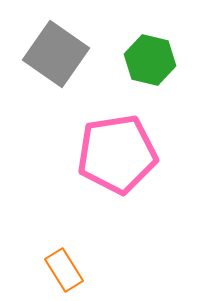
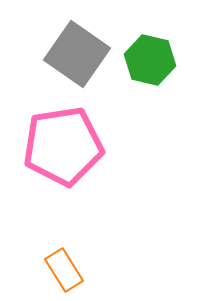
gray square: moved 21 px right
pink pentagon: moved 54 px left, 8 px up
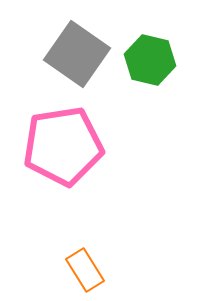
orange rectangle: moved 21 px right
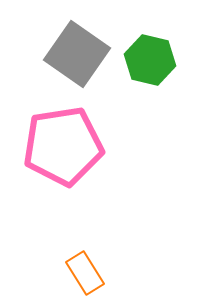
orange rectangle: moved 3 px down
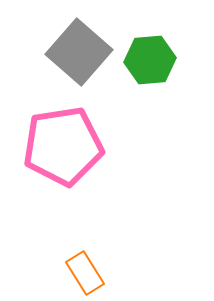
gray square: moved 2 px right, 2 px up; rotated 6 degrees clockwise
green hexagon: rotated 18 degrees counterclockwise
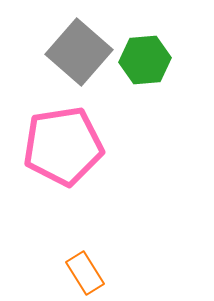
green hexagon: moved 5 px left
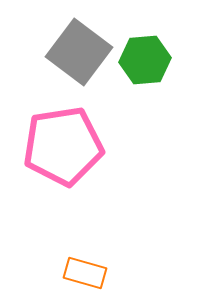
gray square: rotated 4 degrees counterclockwise
orange rectangle: rotated 42 degrees counterclockwise
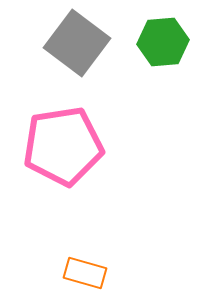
gray square: moved 2 px left, 9 px up
green hexagon: moved 18 px right, 18 px up
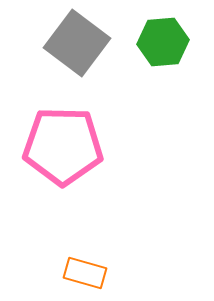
pink pentagon: rotated 10 degrees clockwise
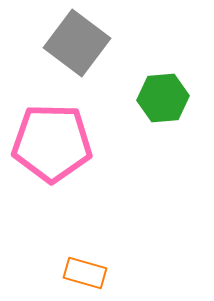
green hexagon: moved 56 px down
pink pentagon: moved 11 px left, 3 px up
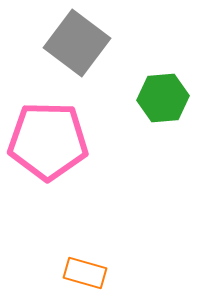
pink pentagon: moved 4 px left, 2 px up
